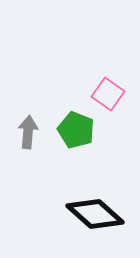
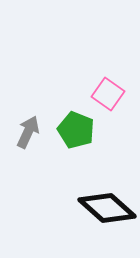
gray arrow: rotated 20 degrees clockwise
black diamond: moved 12 px right, 6 px up
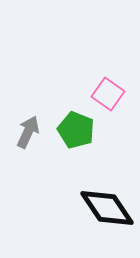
black diamond: rotated 14 degrees clockwise
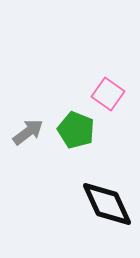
gray arrow: rotated 28 degrees clockwise
black diamond: moved 4 px up; rotated 10 degrees clockwise
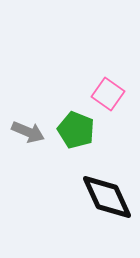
gray arrow: rotated 60 degrees clockwise
black diamond: moved 7 px up
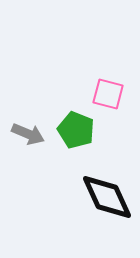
pink square: rotated 20 degrees counterclockwise
gray arrow: moved 2 px down
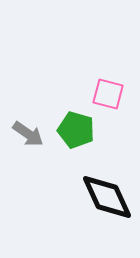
green pentagon: rotated 6 degrees counterclockwise
gray arrow: rotated 12 degrees clockwise
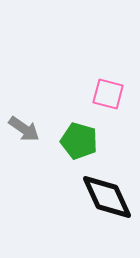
green pentagon: moved 3 px right, 11 px down
gray arrow: moved 4 px left, 5 px up
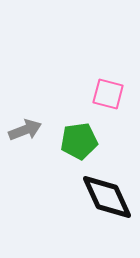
gray arrow: moved 1 px right, 1 px down; rotated 56 degrees counterclockwise
green pentagon: rotated 24 degrees counterclockwise
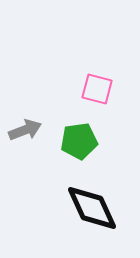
pink square: moved 11 px left, 5 px up
black diamond: moved 15 px left, 11 px down
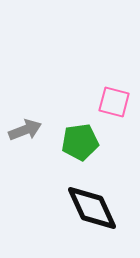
pink square: moved 17 px right, 13 px down
green pentagon: moved 1 px right, 1 px down
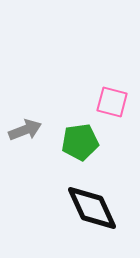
pink square: moved 2 px left
